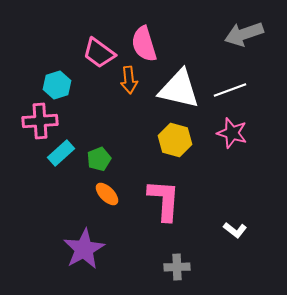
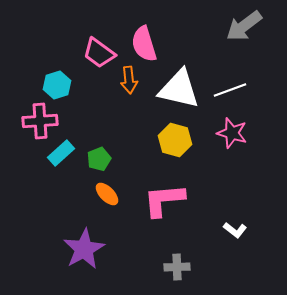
gray arrow: moved 8 px up; rotated 18 degrees counterclockwise
pink L-shape: rotated 99 degrees counterclockwise
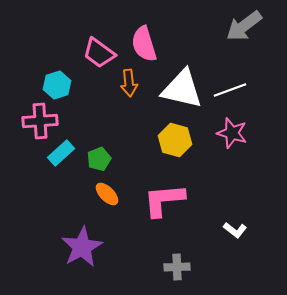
orange arrow: moved 3 px down
white triangle: moved 3 px right
purple star: moved 2 px left, 2 px up
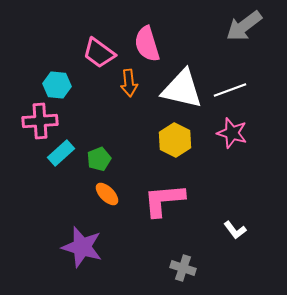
pink semicircle: moved 3 px right
cyan hexagon: rotated 24 degrees clockwise
yellow hexagon: rotated 12 degrees clockwise
white L-shape: rotated 15 degrees clockwise
purple star: rotated 27 degrees counterclockwise
gray cross: moved 6 px right, 1 px down; rotated 20 degrees clockwise
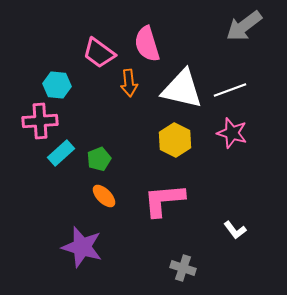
orange ellipse: moved 3 px left, 2 px down
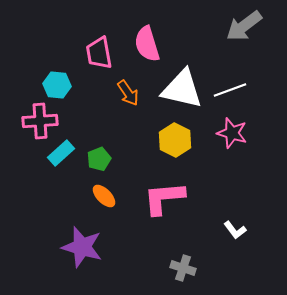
pink trapezoid: rotated 44 degrees clockwise
orange arrow: moved 1 px left, 10 px down; rotated 28 degrees counterclockwise
pink L-shape: moved 2 px up
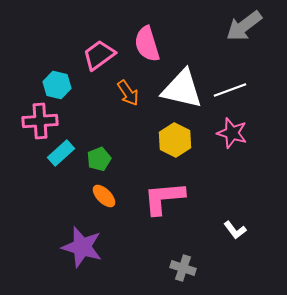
pink trapezoid: moved 2 px down; rotated 64 degrees clockwise
cyan hexagon: rotated 8 degrees clockwise
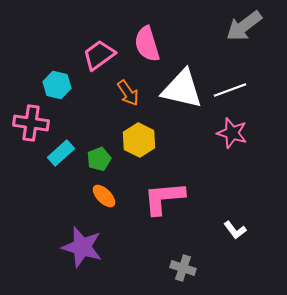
pink cross: moved 9 px left, 2 px down; rotated 12 degrees clockwise
yellow hexagon: moved 36 px left
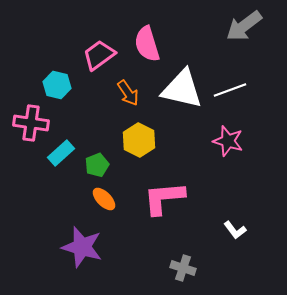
pink star: moved 4 px left, 8 px down
green pentagon: moved 2 px left, 6 px down
orange ellipse: moved 3 px down
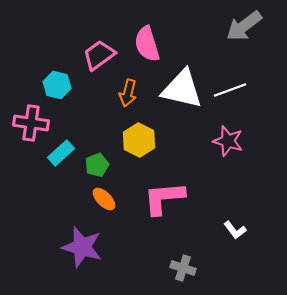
orange arrow: rotated 48 degrees clockwise
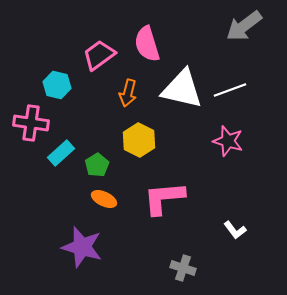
green pentagon: rotated 10 degrees counterclockwise
orange ellipse: rotated 20 degrees counterclockwise
